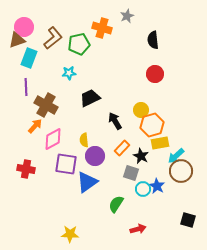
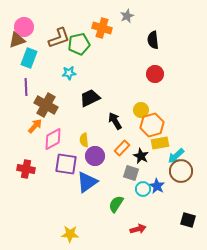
brown L-shape: moved 6 px right; rotated 20 degrees clockwise
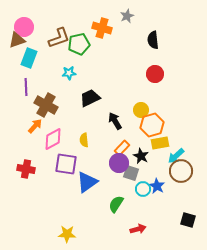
purple circle: moved 24 px right, 7 px down
yellow star: moved 3 px left
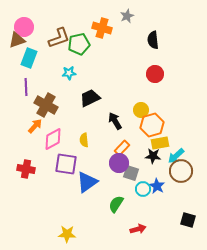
black star: moved 12 px right; rotated 21 degrees counterclockwise
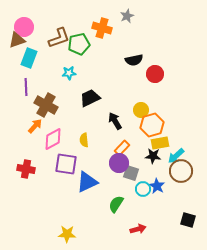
black semicircle: moved 19 px left, 20 px down; rotated 96 degrees counterclockwise
blue triangle: rotated 10 degrees clockwise
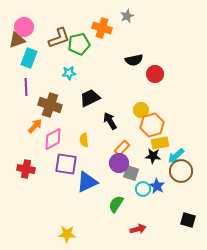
brown cross: moved 4 px right; rotated 10 degrees counterclockwise
black arrow: moved 5 px left
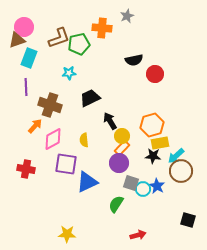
orange cross: rotated 12 degrees counterclockwise
yellow circle: moved 19 px left, 26 px down
gray square: moved 10 px down
red arrow: moved 6 px down
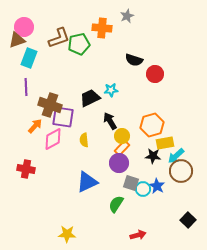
black semicircle: rotated 30 degrees clockwise
cyan star: moved 42 px right, 17 px down
yellow rectangle: moved 5 px right
purple square: moved 3 px left, 47 px up
black square: rotated 28 degrees clockwise
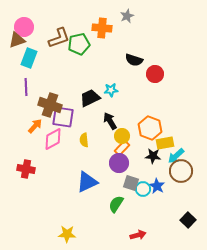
orange hexagon: moved 2 px left, 3 px down; rotated 25 degrees counterclockwise
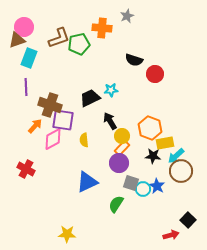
purple square: moved 3 px down
red cross: rotated 18 degrees clockwise
red arrow: moved 33 px right
